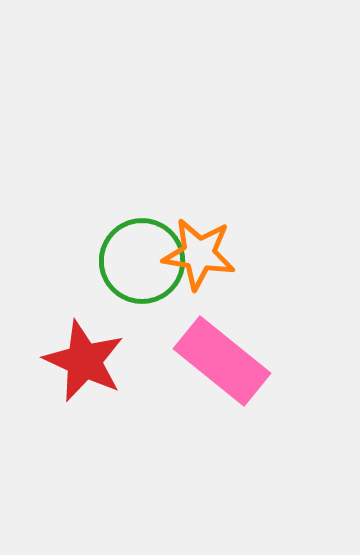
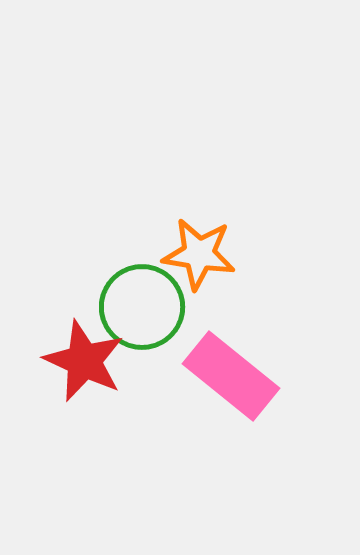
green circle: moved 46 px down
pink rectangle: moved 9 px right, 15 px down
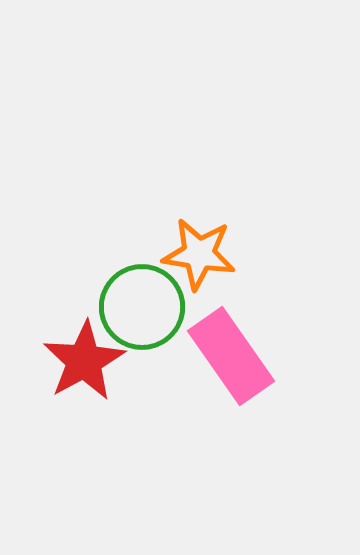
red star: rotated 18 degrees clockwise
pink rectangle: moved 20 px up; rotated 16 degrees clockwise
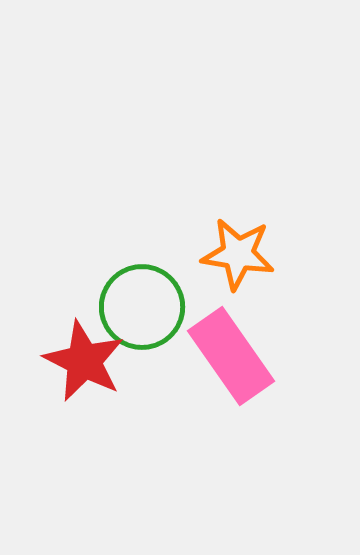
orange star: moved 39 px right
red star: rotated 16 degrees counterclockwise
